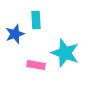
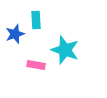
cyan star: moved 3 px up
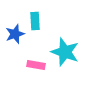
cyan rectangle: moved 1 px left, 1 px down
cyan star: moved 2 px down
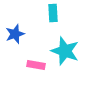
cyan rectangle: moved 18 px right, 8 px up
cyan star: moved 1 px up
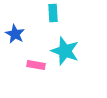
blue star: rotated 24 degrees counterclockwise
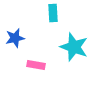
blue star: moved 4 px down; rotated 30 degrees clockwise
cyan star: moved 9 px right, 4 px up
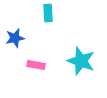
cyan rectangle: moved 5 px left
cyan star: moved 7 px right, 14 px down
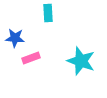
blue star: rotated 18 degrees clockwise
pink rectangle: moved 5 px left, 7 px up; rotated 30 degrees counterclockwise
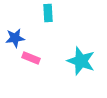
blue star: rotated 12 degrees counterclockwise
pink rectangle: rotated 42 degrees clockwise
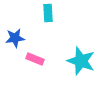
pink rectangle: moved 4 px right, 1 px down
